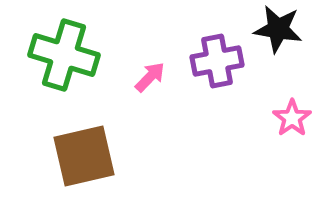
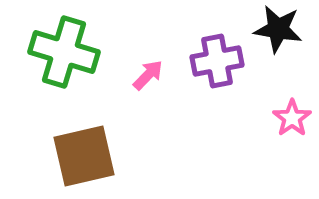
green cross: moved 3 px up
pink arrow: moved 2 px left, 2 px up
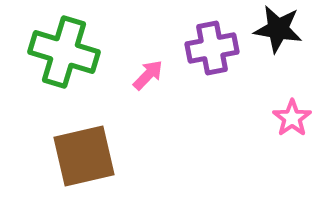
purple cross: moved 5 px left, 13 px up
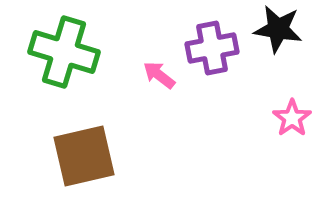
pink arrow: moved 11 px right; rotated 96 degrees counterclockwise
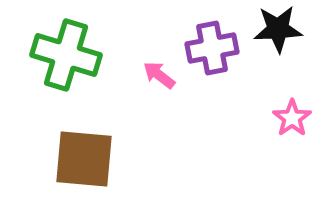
black star: rotated 12 degrees counterclockwise
green cross: moved 2 px right, 3 px down
brown square: moved 3 px down; rotated 18 degrees clockwise
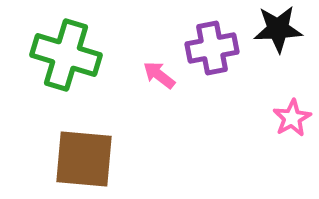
pink star: rotated 6 degrees clockwise
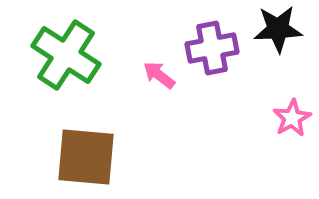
green cross: rotated 16 degrees clockwise
brown square: moved 2 px right, 2 px up
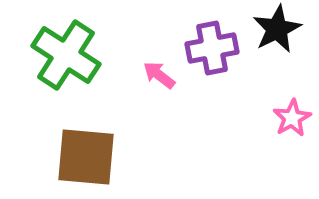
black star: moved 1 px left; rotated 24 degrees counterclockwise
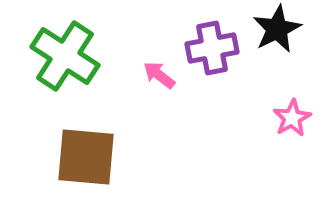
green cross: moved 1 px left, 1 px down
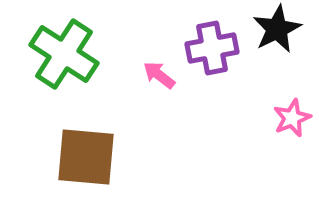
green cross: moved 1 px left, 2 px up
pink star: rotated 6 degrees clockwise
